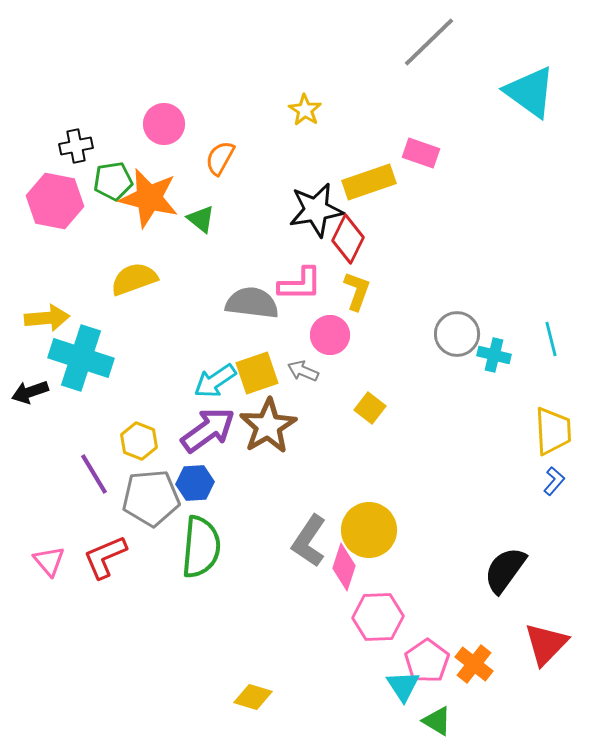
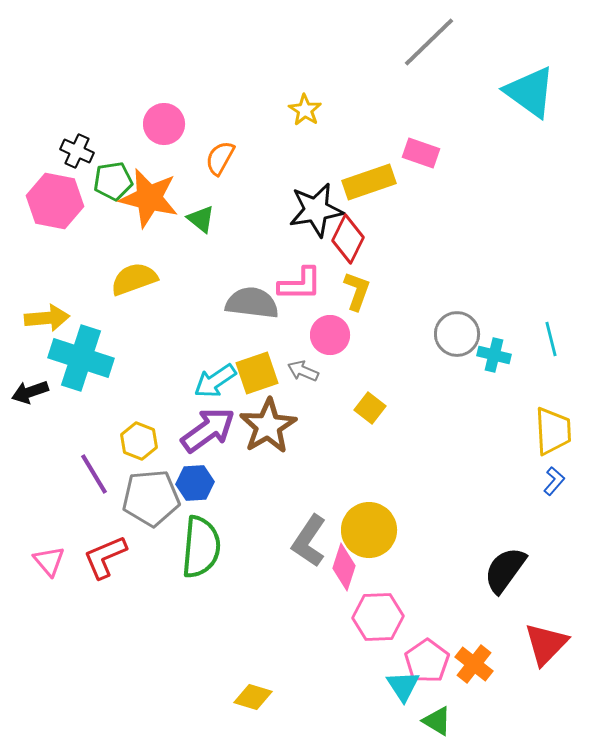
black cross at (76, 146): moved 1 px right, 5 px down; rotated 36 degrees clockwise
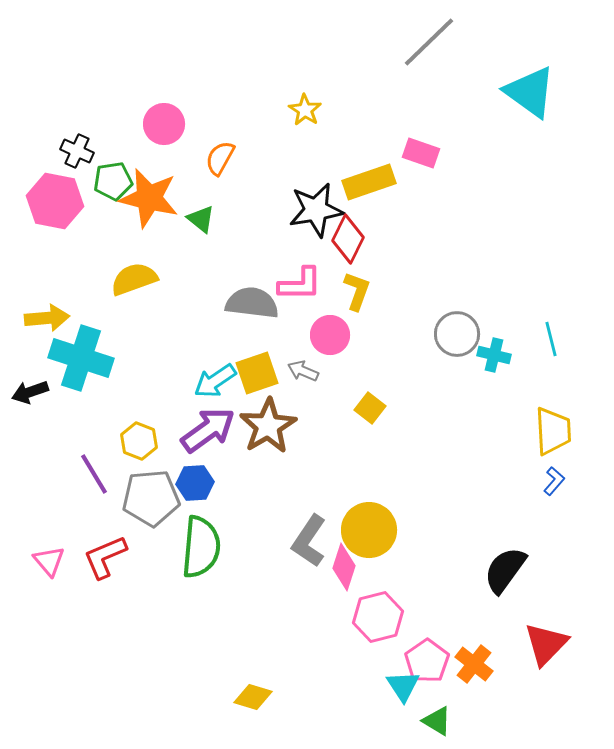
pink hexagon at (378, 617): rotated 12 degrees counterclockwise
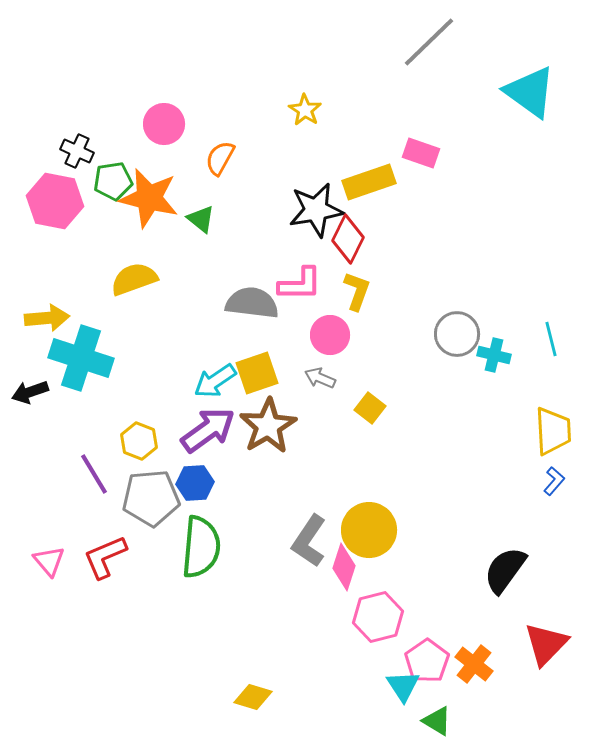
gray arrow at (303, 371): moved 17 px right, 7 px down
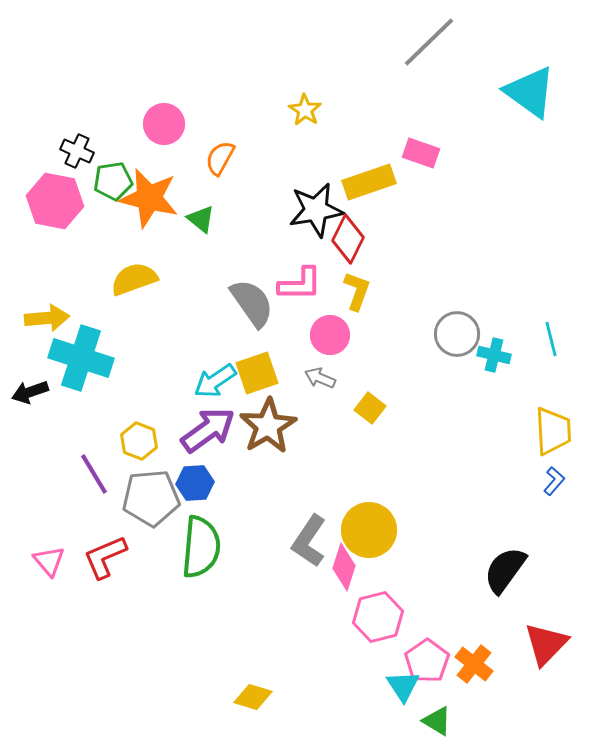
gray semicircle at (252, 303): rotated 48 degrees clockwise
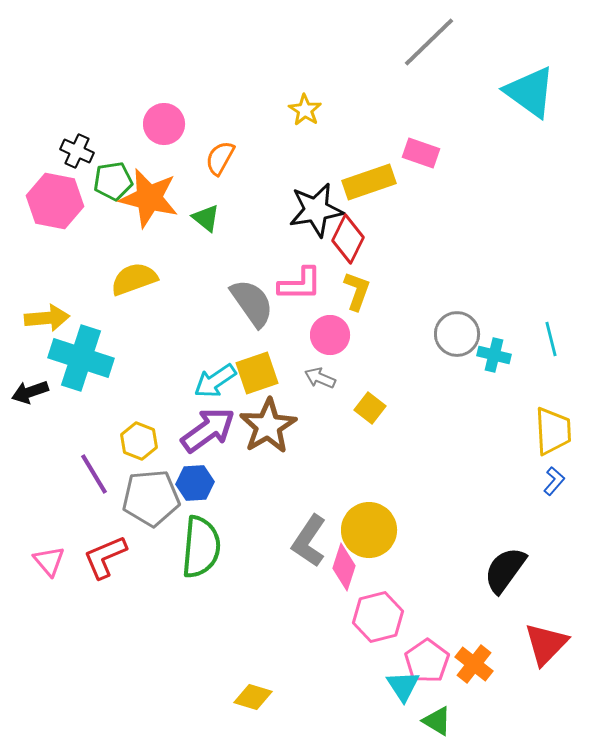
green triangle at (201, 219): moved 5 px right, 1 px up
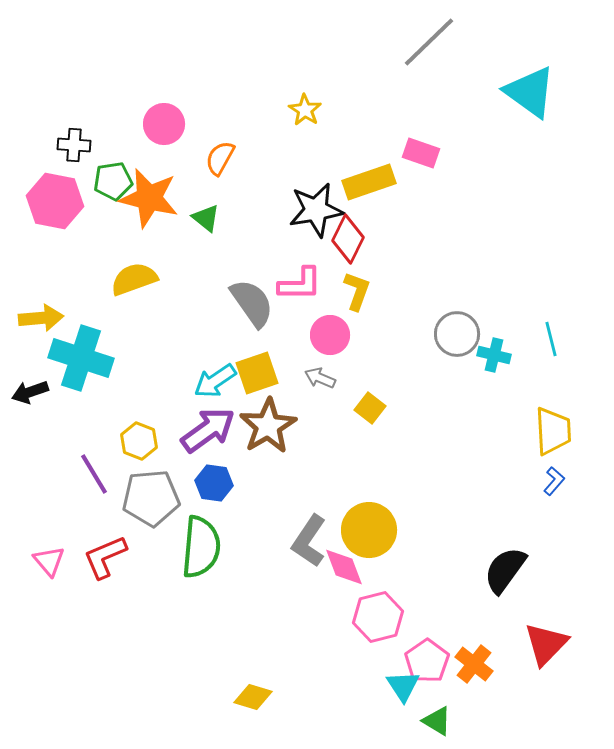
black cross at (77, 151): moved 3 px left, 6 px up; rotated 20 degrees counterclockwise
yellow arrow at (47, 318): moved 6 px left
blue hexagon at (195, 483): moved 19 px right; rotated 12 degrees clockwise
pink diamond at (344, 567): rotated 39 degrees counterclockwise
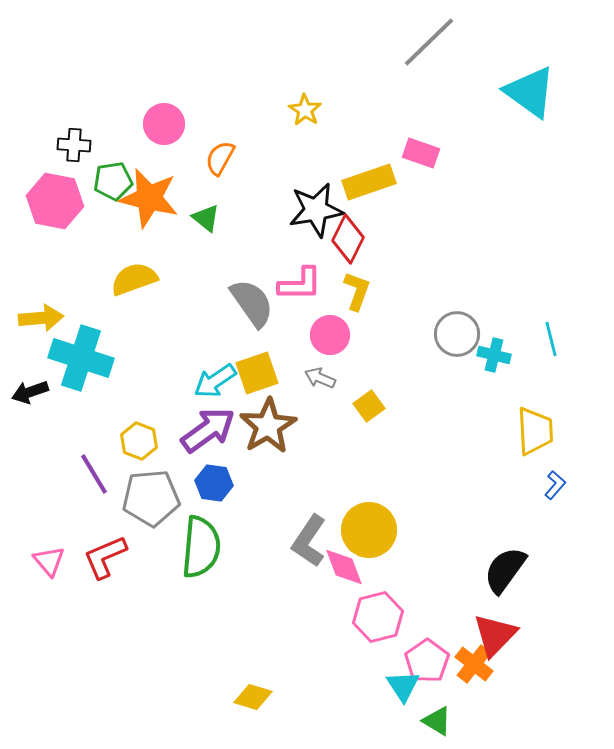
yellow square at (370, 408): moved 1 px left, 2 px up; rotated 16 degrees clockwise
yellow trapezoid at (553, 431): moved 18 px left
blue L-shape at (554, 481): moved 1 px right, 4 px down
red triangle at (546, 644): moved 51 px left, 9 px up
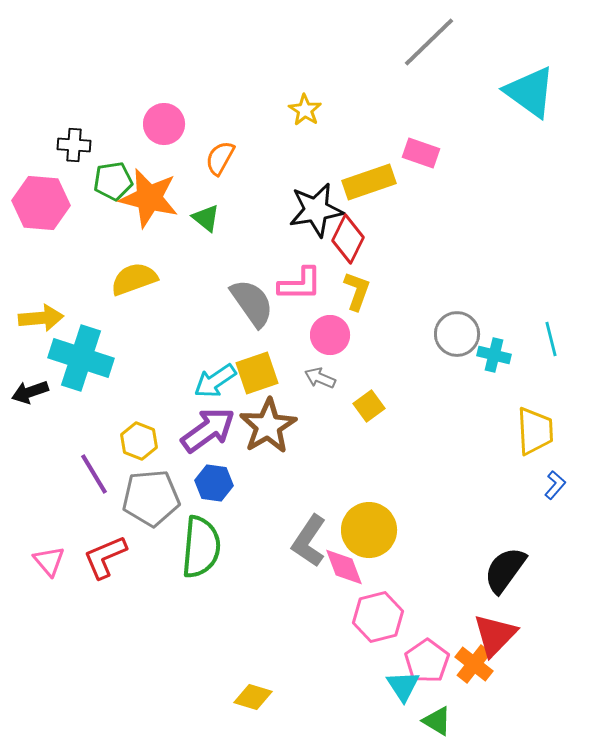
pink hexagon at (55, 201): moved 14 px left, 2 px down; rotated 6 degrees counterclockwise
